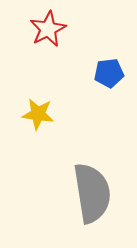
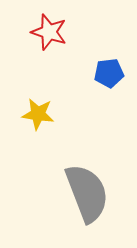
red star: moved 1 px right, 3 px down; rotated 27 degrees counterclockwise
gray semicircle: moved 5 px left; rotated 12 degrees counterclockwise
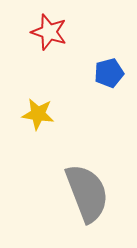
blue pentagon: rotated 8 degrees counterclockwise
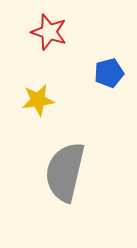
yellow star: moved 14 px up; rotated 16 degrees counterclockwise
gray semicircle: moved 22 px left, 21 px up; rotated 146 degrees counterclockwise
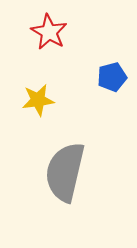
red star: rotated 12 degrees clockwise
blue pentagon: moved 3 px right, 4 px down
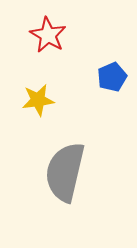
red star: moved 1 px left, 3 px down
blue pentagon: rotated 8 degrees counterclockwise
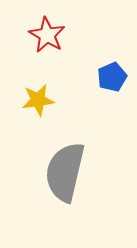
red star: moved 1 px left
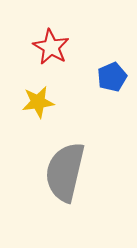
red star: moved 4 px right, 12 px down
yellow star: moved 2 px down
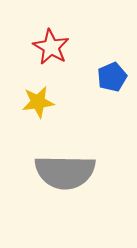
gray semicircle: rotated 102 degrees counterclockwise
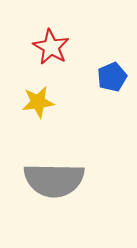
gray semicircle: moved 11 px left, 8 px down
